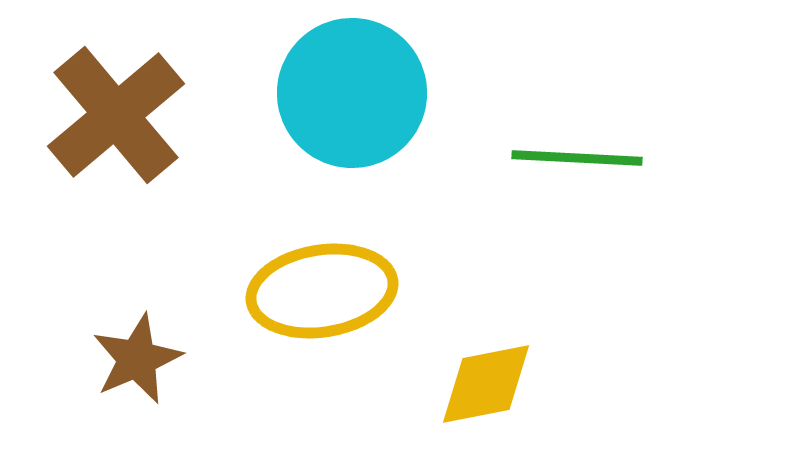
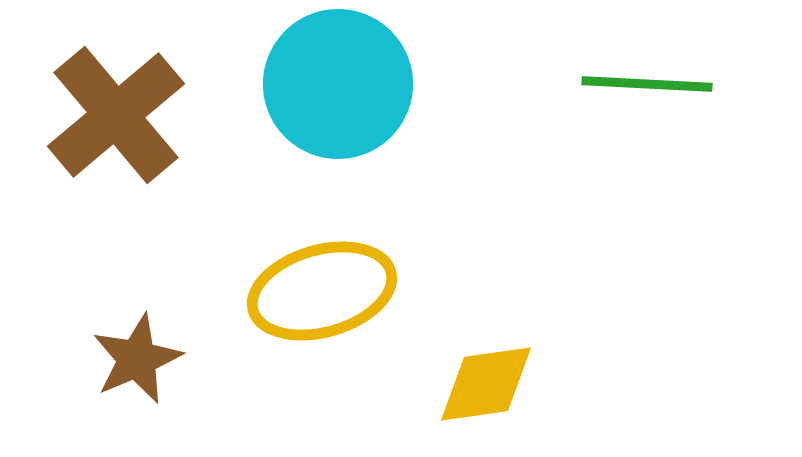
cyan circle: moved 14 px left, 9 px up
green line: moved 70 px right, 74 px up
yellow ellipse: rotated 7 degrees counterclockwise
yellow diamond: rotated 3 degrees clockwise
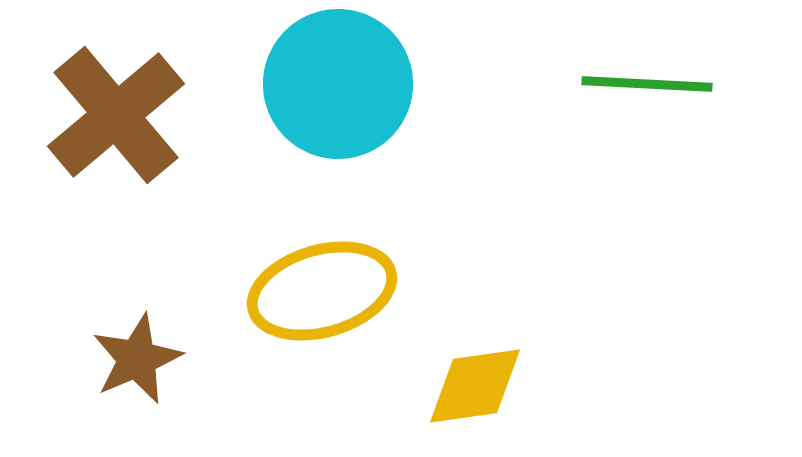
yellow diamond: moved 11 px left, 2 px down
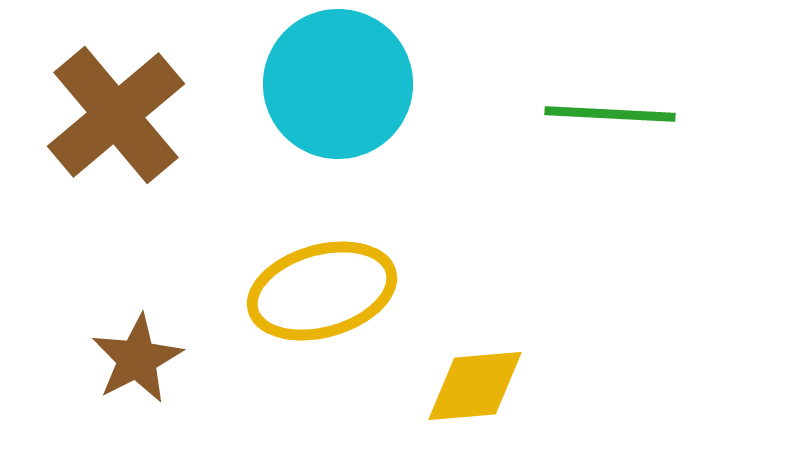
green line: moved 37 px left, 30 px down
brown star: rotated 4 degrees counterclockwise
yellow diamond: rotated 3 degrees clockwise
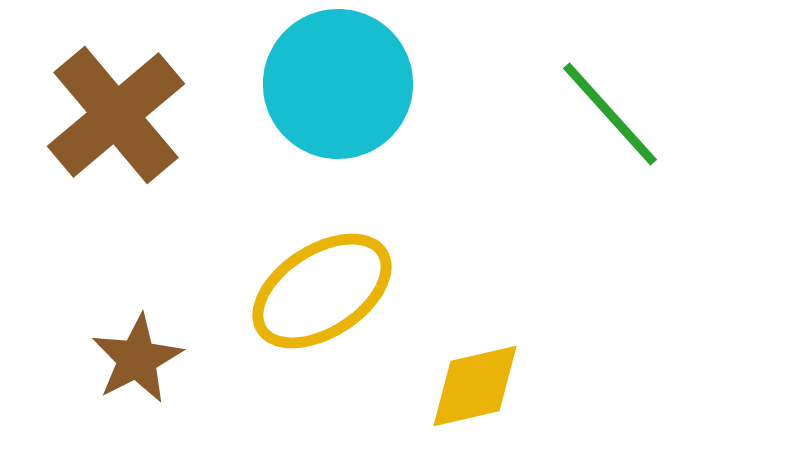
green line: rotated 45 degrees clockwise
yellow ellipse: rotated 17 degrees counterclockwise
yellow diamond: rotated 8 degrees counterclockwise
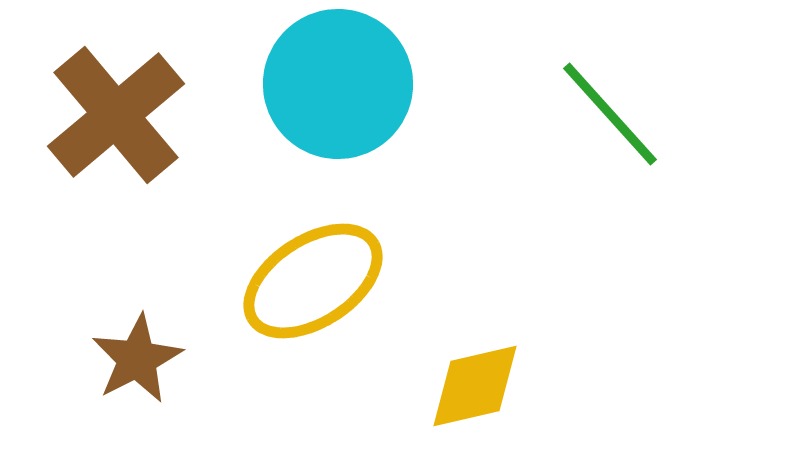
yellow ellipse: moved 9 px left, 10 px up
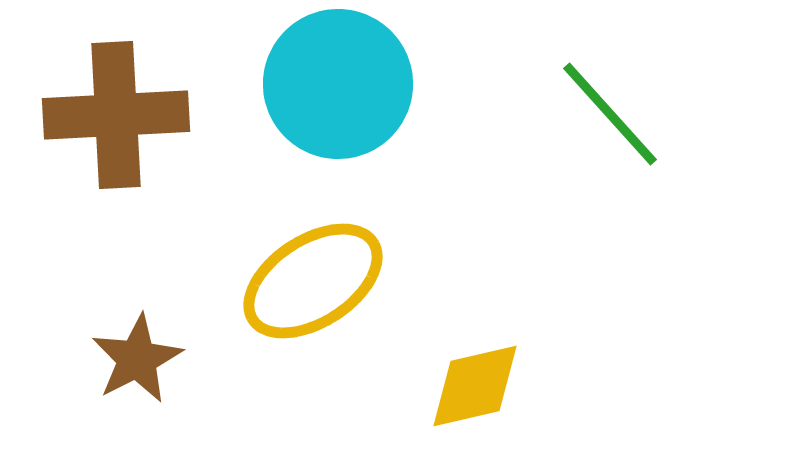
brown cross: rotated 37 degrees clockwise
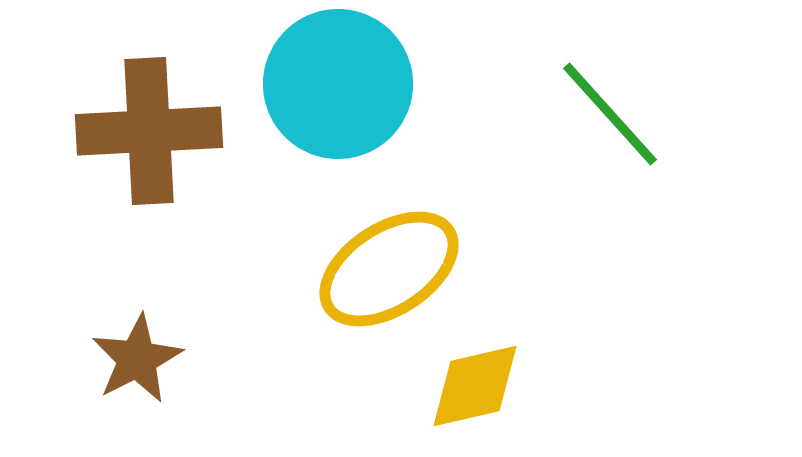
brown cross: moved 33 px right, 16 px down
yellow ellipse: moved 76 px right, 12 px up
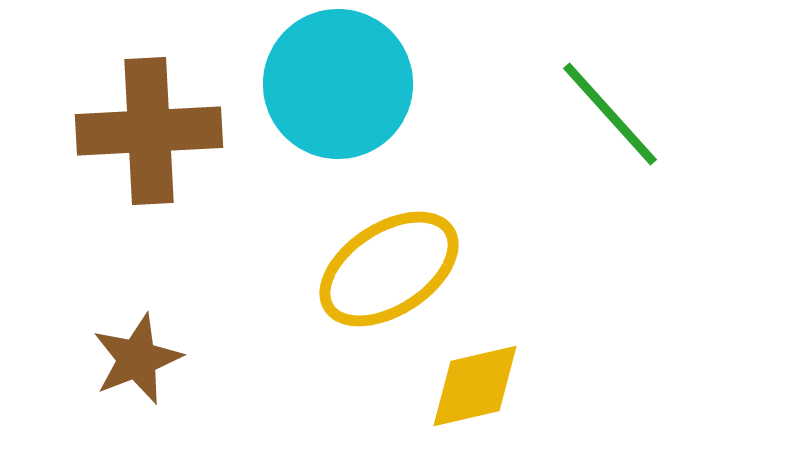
brown star: rotated 6 degrees clockwise
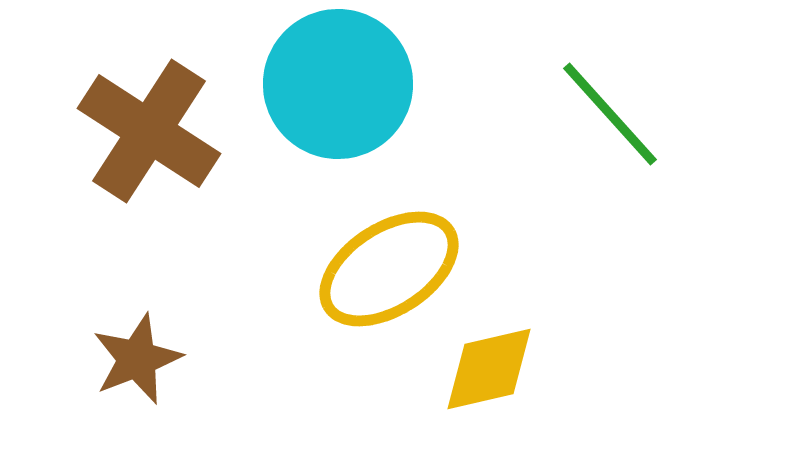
brown cross: rotated 36 degrees clockwise
yellow diamond: moved 14 px right, 17 px up
